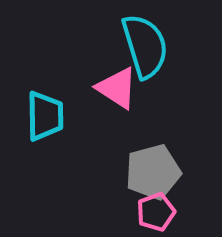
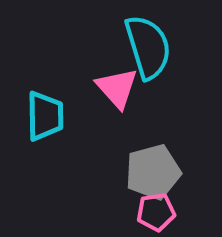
cyan semicircle: moved 3 px right, 1 px down
pink triangle: rotated 15 degrees clockwise
pink pentagon: rotated 12 degrees clockwise
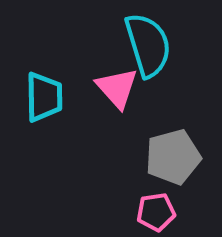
cyan semicircle: moved 2 px up
cyan trapezoid: moved 1 px left, 19 px up
gray pentagon: moved 20 px right, 15 px up
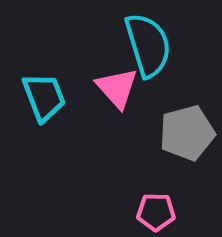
cyan trapezoid: rotated 20 degrees counterclockwise
gray pentagon: moved 14 px right, 24 px up
pink pentagon: rotated 9 degrees clockwise
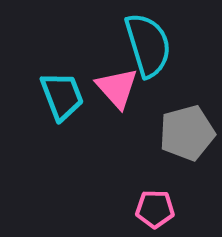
cyan trapezoid: moved 18 px right, 1 px up
pink pentagon: moved 1 px left, 3 px up
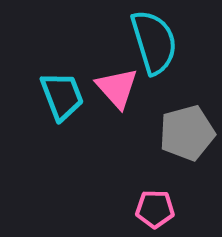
cyan semicircle: moved 6 px right, 3 px up
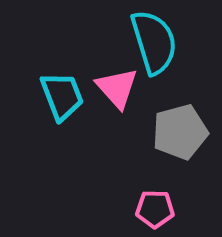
gray pentagon: moved 7 px left, 1 px up
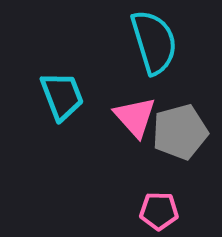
pink triangle: moved 18 px right, 29 px down
pink pentagon: moved 4 px right, 2 px down
